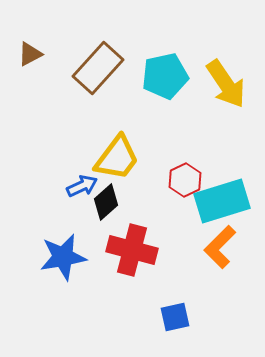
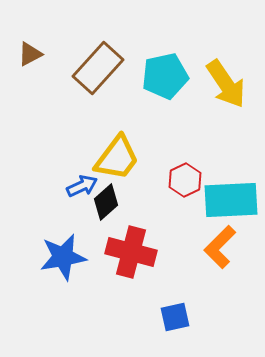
cyan rectangle: moved 9 px right, 1 px up; rotated 14 degrees clockwise
red cross: moved 1 px left, 2 px down
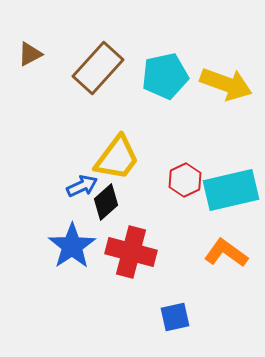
yellow arrow: rotated 36 degrees counterclockwise
cyan rectangle: moved 10 px up; rotated 10 degrees counterclockwise
orange L-shape: moved 6 px right, 6 px down; rotated 81 degrees clockwise
blue star: moved 9 px right, 11 px up; rotated 24 degrees counterclockwise
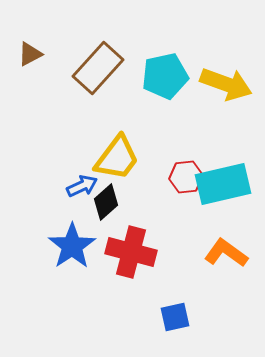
red hexagon: moved 1 px right, 3 px up; rotated 20 degrees clockwise
cyan rectangle: moved 8 px left, 6 px up
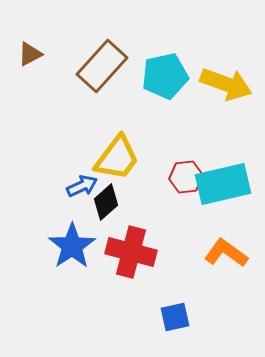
brown rectangle: moved 4 px right, 2 px up
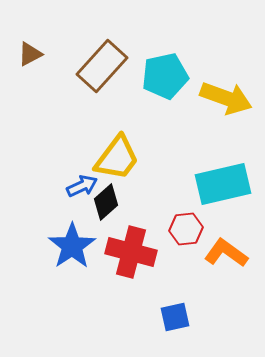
yellow arrow: moved 14 px down
red hexagon: moved 52 px down
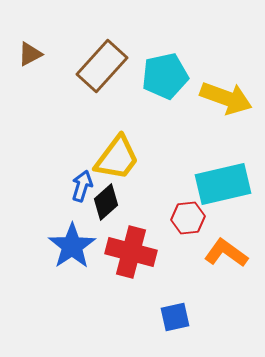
blue arrow: rotated 48 degrees counterclockwise
red hexagon: moved 2 px right, 11 px up
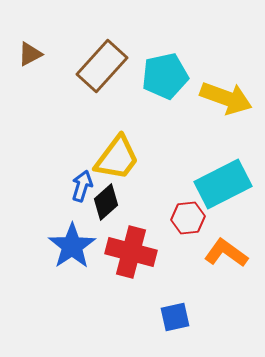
cyan rectangle: rotated 14 degrees counterclockwise
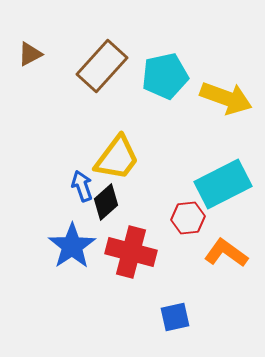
blue arrow: rotated 36 degrees counterclockwise
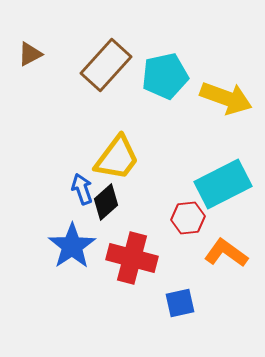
brown rectangle: moved 4 px right, 1 px up
blue arrow: moved 3 px down
red cross: moved 1 px right, 6 px down
blue square: moved 5 px right, 14 px up
